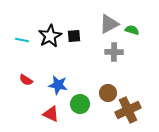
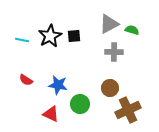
brown circle: moved 2 px right, 5 px up
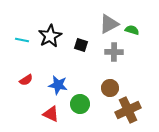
black square: moved 7 px right, 9 px down; rotated 24 degrees clockwise
red semicircle: rotated 64 degrees counterclockwise
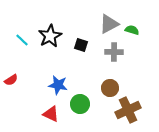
cyan line: rotated 32 degrees clockwise
red semicircle: moved 15 px left
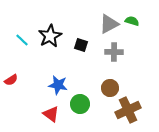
green semicircle: moved 9 px up
red triangle: rotated 12 degrees clockwise
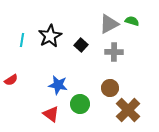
cyan line: rotated 56 degrees clockwise
black square: rotated 24 degrees clockwise
brown cross: rotated 20 degrees counterclockwise
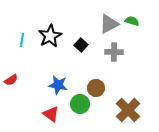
brown circle: moved 14 px left
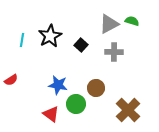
green circle: moved 4 px left
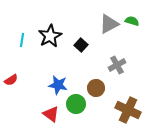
gray cross: moved 3 px right, 13 px down; rotated 30 degrees counterclockwise
brown cross: rotated 20 degrees counterclockwise
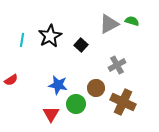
brown cross: moved 5 px left, 8 px up
red triangle: rotated 24 degrees clockwise
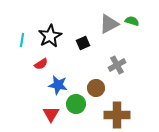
black square: moved 2 px right, 2 px up; rotated 24 degrees clockwise
red semicircle: moved 30 px right, 16 px up
brown cross: moved 6 px left, 13 px down; rotated 25 degrees counterclockwise
